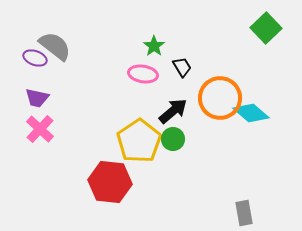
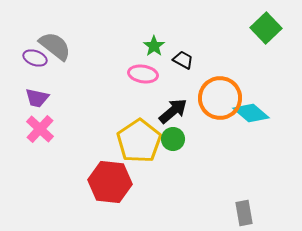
black trapezoid: moved 1 px right, 7 px up; rotated 30 degrees counterclockwise
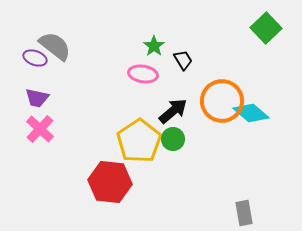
black trapezoid: rotated 30 degrees clockwise
orange circle: moved 2 px right, 3 px down
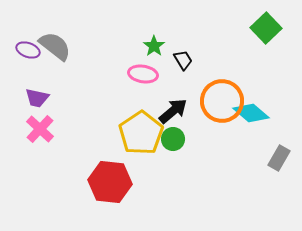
purple ellipse: moved 7 px left, 8 px up
yellow pentagon: moved 2 px right, 8 px up
gray rectangle: moved 35 px right, 55 px up; rotated 40 degrees clockwise
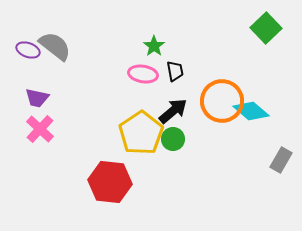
black trapezoid: moved 8 px left, 11 px down; rotated 20 degrees clockwise
cyan diamond: moved 2 px up
gray rectangle: moved 2 px right, 2 px down
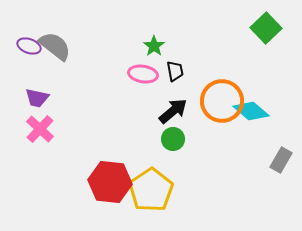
purple ellipse: moved 1 px right, 4 px up
yellow pentagon: moved 10 px right, 57 px down
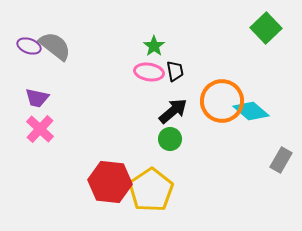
pink ellipse: moved 6 px right, 2 px up
green circle: moved 3 px left
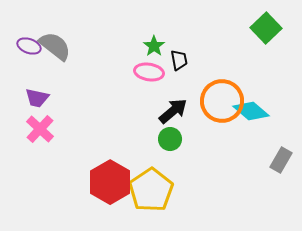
black trapezoid: moved 4 px right, 11 px up
red hexagon: rotated 24 degrees clockwise
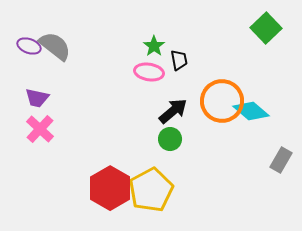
red hexagon: moved 6 px down
yellow pentagon: rotated 6 degrees clockwise
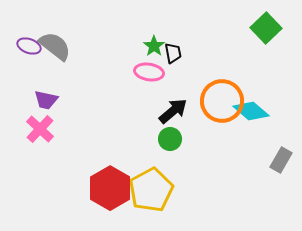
black trapezoid: moved 6 px left, 7 px up
purple trapezoid: moved 9 px right, 2 px down
